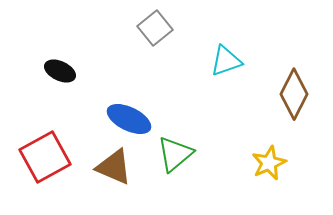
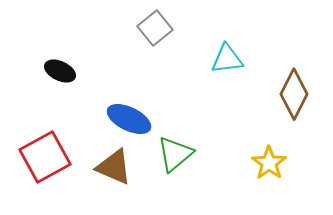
cyan triangle: moved 1 px right, 2 px up; rotated 12 degrees clockwise
yellow star: rotated 12 degrees counterclockwise
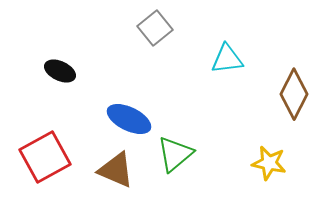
yellow star: rotated 24 degrees counterclockwise
brown triangle: moved 2 px right, 3 px down
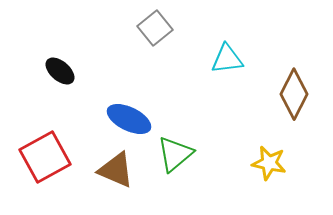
black ellipse: rotated 16 degrees clockwise
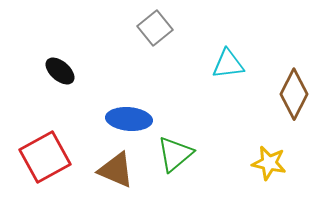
cyan triangle: moved 1 px right, 5 px down
blue ellipse: rotated 21 degrees counterclockwise
